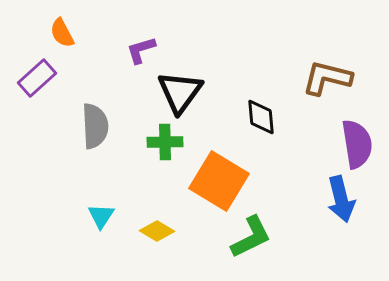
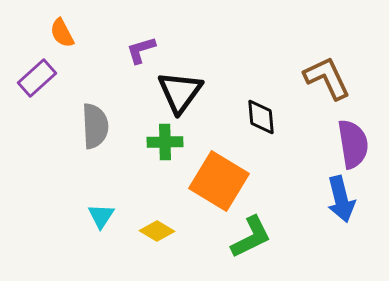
brown L-shape: rotated 51 degrees clockwise
purple semicircle: moved 4 px left
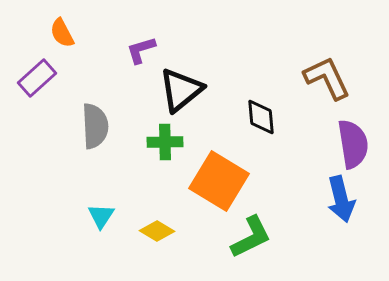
black triangle: moved 1 px right, 2 px up; rotated 15 degrees clockwise
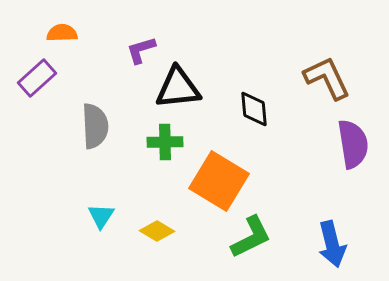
orange semicircle: rotated 116 degrees clockwise
black triangle: moved 3 px left, 2 px up; rotated 33 degrees clockwise
black diamond: moved 7 px left, 8 px up
blue arrow: moved 9 px left, 45 px down
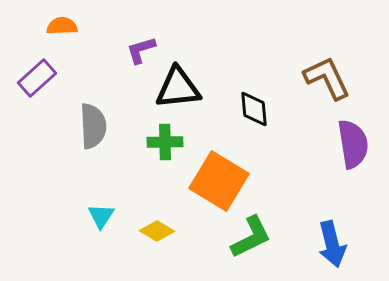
orange semicircle: moved 7 px up
gray semicircle: moved 2 px left
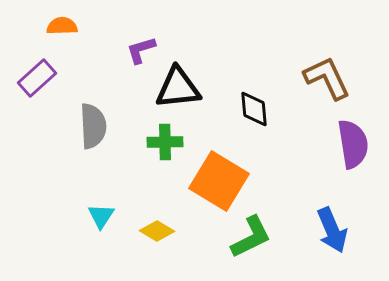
blue arrow: moved 14 px up; rotated 9 degrees counterclockwise
